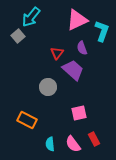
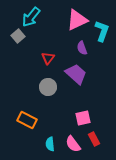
red triangle: moved 9 px left, 5 px down
purple trapezoid: moved 3 px right, 4 px down
pink square: moved 4 px right, 5 px down
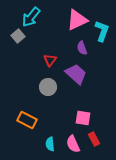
red triangle: moved 2 px right, 2 px down
pink square: rotated 21 degrees clockwise
pink semicircle: rotated 12 degrees clockwise
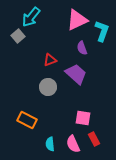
red triangle: rotated 32 degrees clockwise
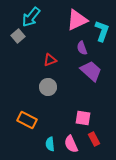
purple trapezoid: moved 15 px right, 3 px up
pink semicircle: moved 2 px left
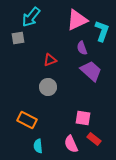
gray square: moved 2 px down; rotated 32 degrees clockwise
red rectangle: rotated 24 degrees counterclockwise
cyan semicircle: moved 12 px left, 2 px down
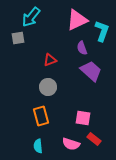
orange rectangle: moved 14 px right, 4 px up; rotated 48 degrees clockwise
pink semicircle: rotated 48 degrees counterclockwise
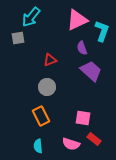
gray circle: moved 1 px left
orange rectangle: rotated 12 degrees counterclockwise
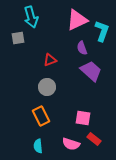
cyan arrow: rotated 55 degrees counterclockwise
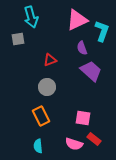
gray square: moved 1 px down
pink semicircle: moved 3 px right
